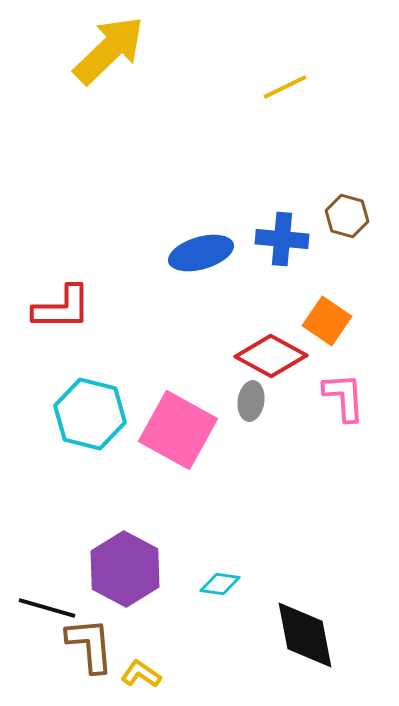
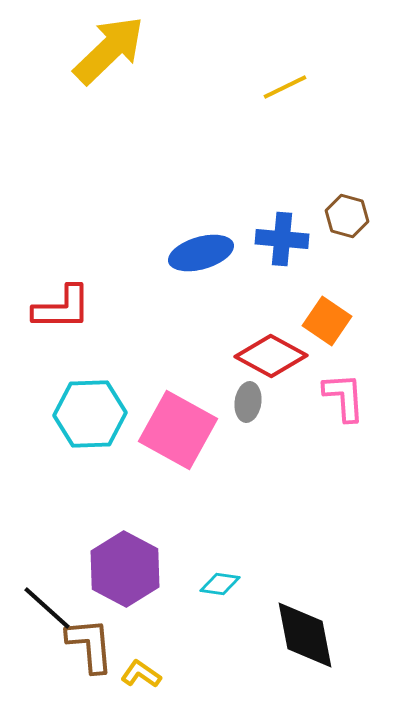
gray ellipse: moved 3 px left, 1 px down
cyan hexagon: rotated 16 degrees counterclockwise
black line: rotated 26 degrees clockwise
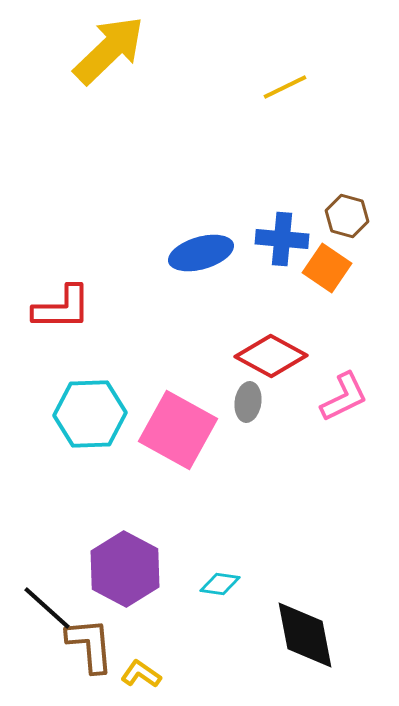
orange square: moved 53 px up
pink L-shape: rotated 68 degrees clockwise
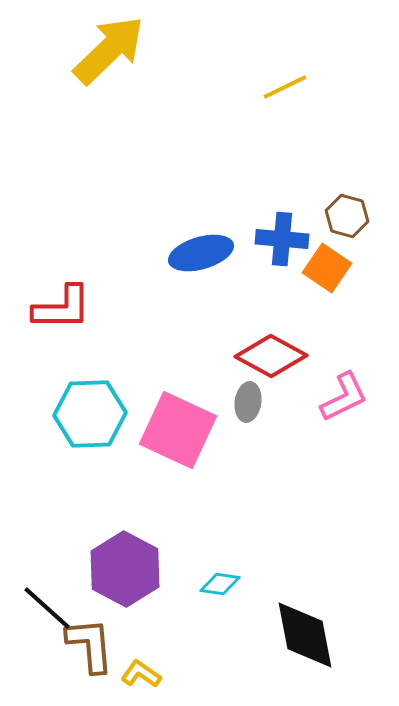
pink square: rotated 4 degrees counterclockwise
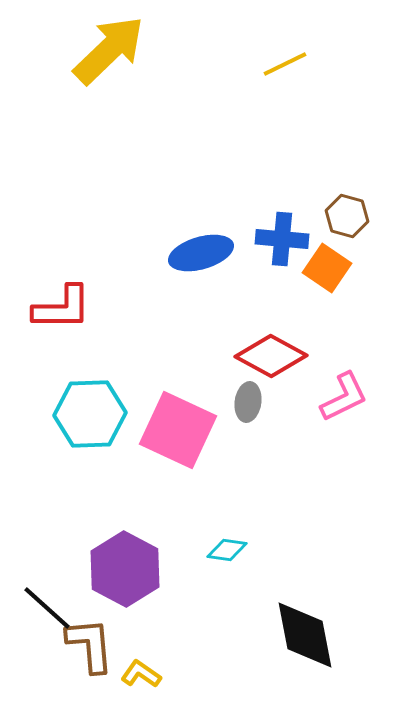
yellow line: moved 23 px up
cyan diamond: moved 7 px right, 34 px up
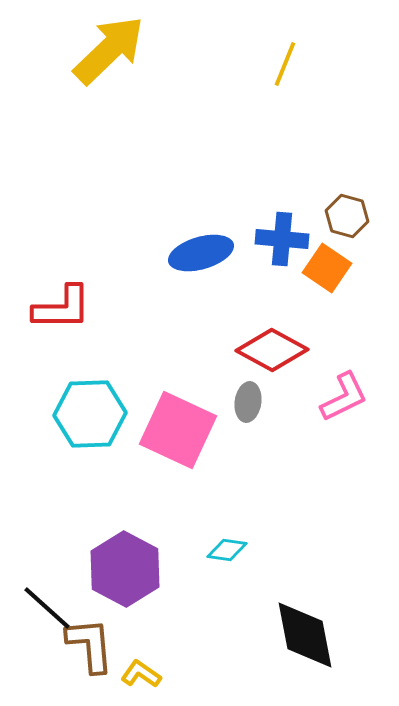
yellow line: rotated 42 degrees counterclockwise
red diamond: moved 1 px right, 6 px up
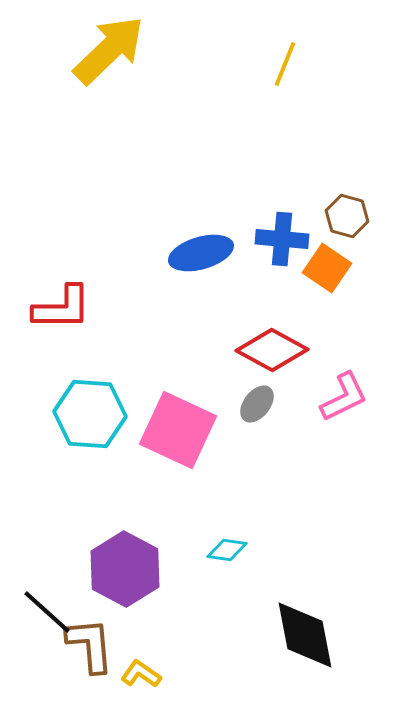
gray ellipse: moved 9 px right, 2 px down; rotated 30 degrees clockwise
cyan hexagon: rotated 6 degrees clockwise
black line: moved 4 px down
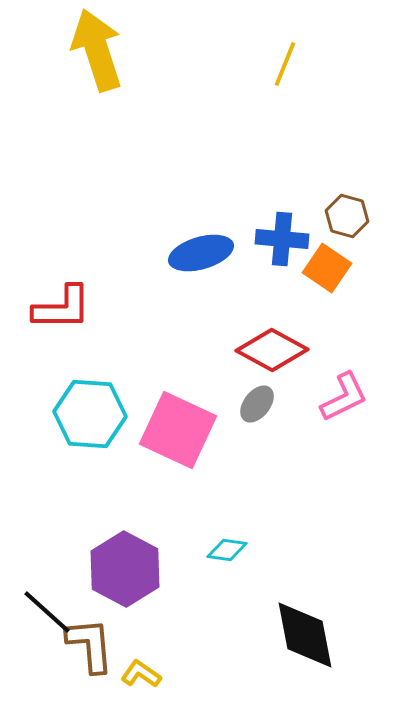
yellow arrow: moved 12 px left; rotated 64 degrees counterclockwise
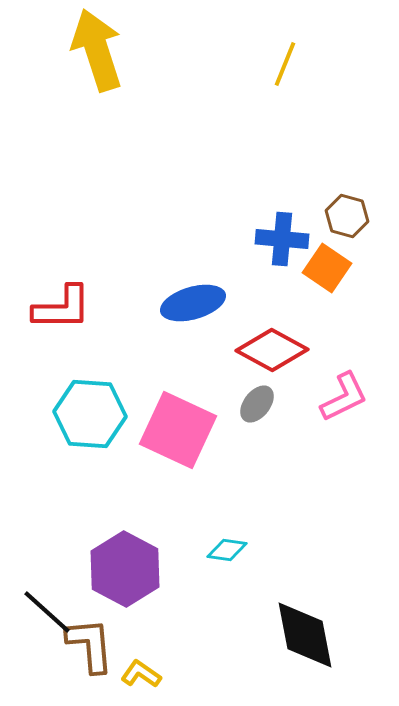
blue ellipse: moved 8 px left, 50 px down
